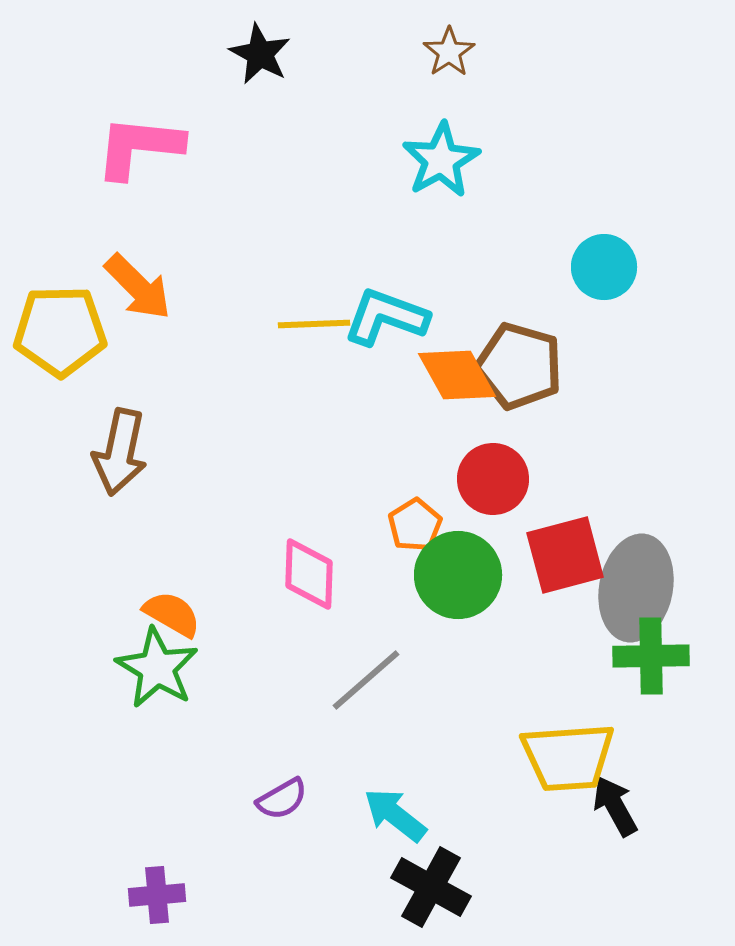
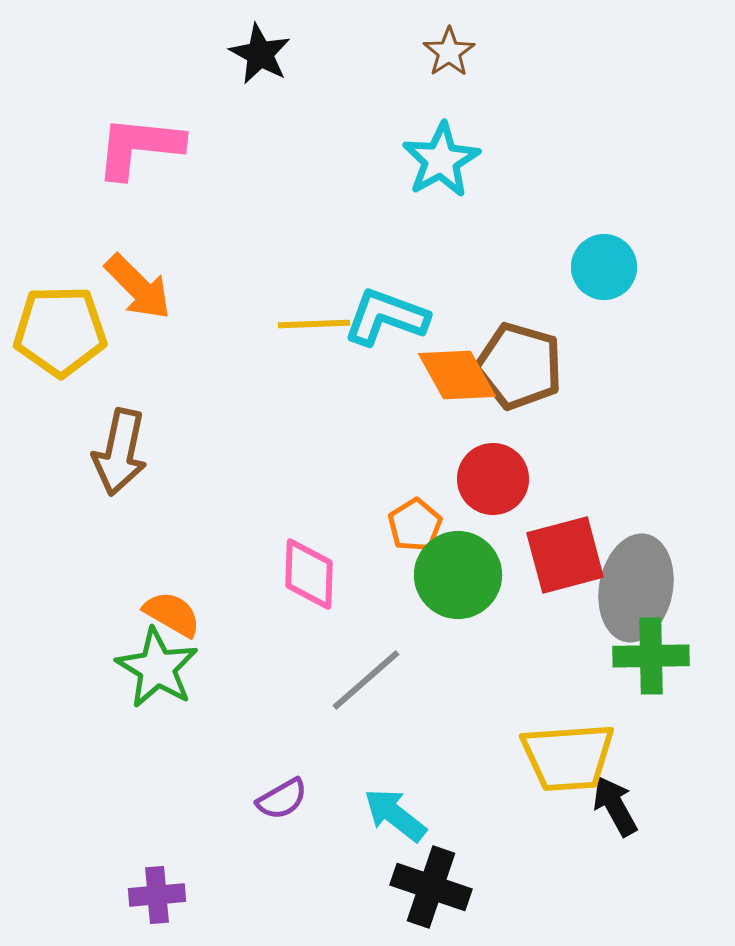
black cross: rotated 10 degrees counterclockwise
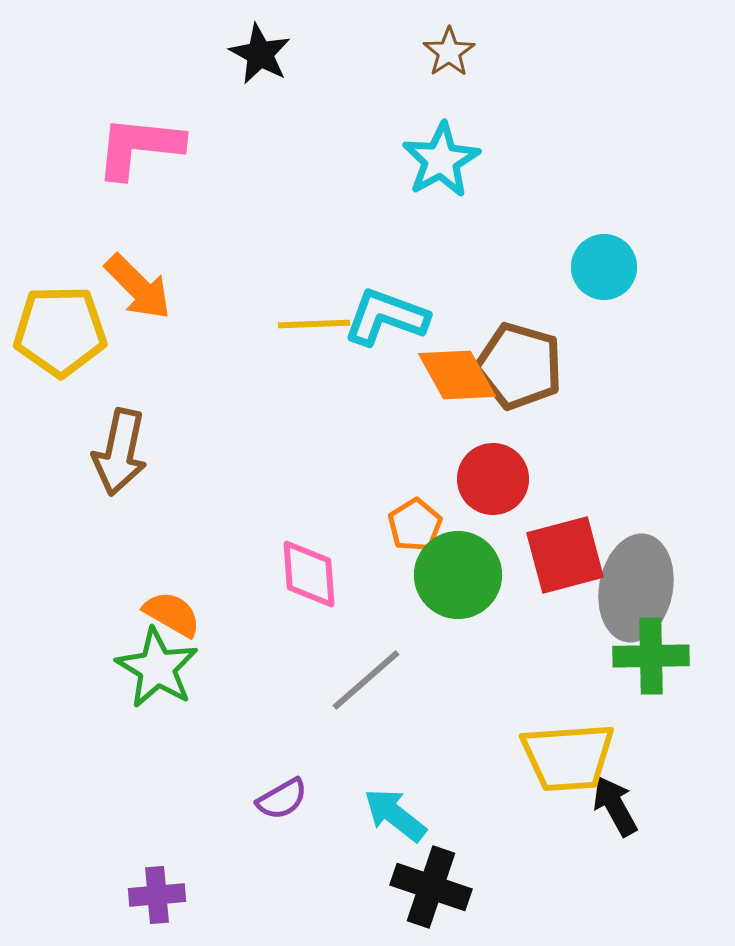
pink diamond: rotated 6 degrees counterclockwise
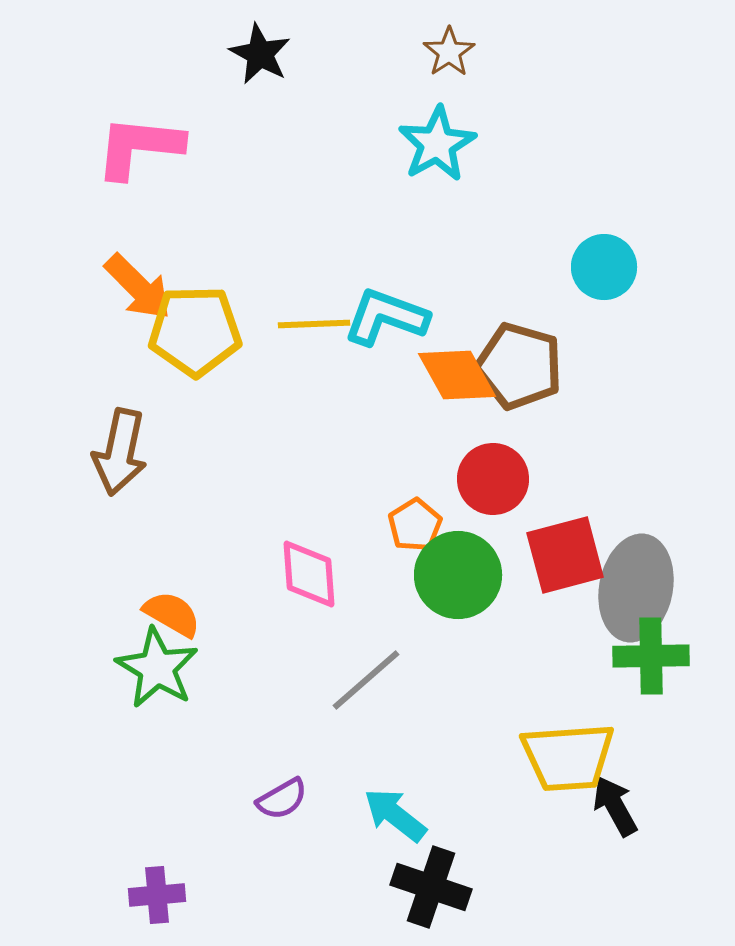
cyan star: moved 4 px left, 16 px up
yellow pentagon: moved 135 px right
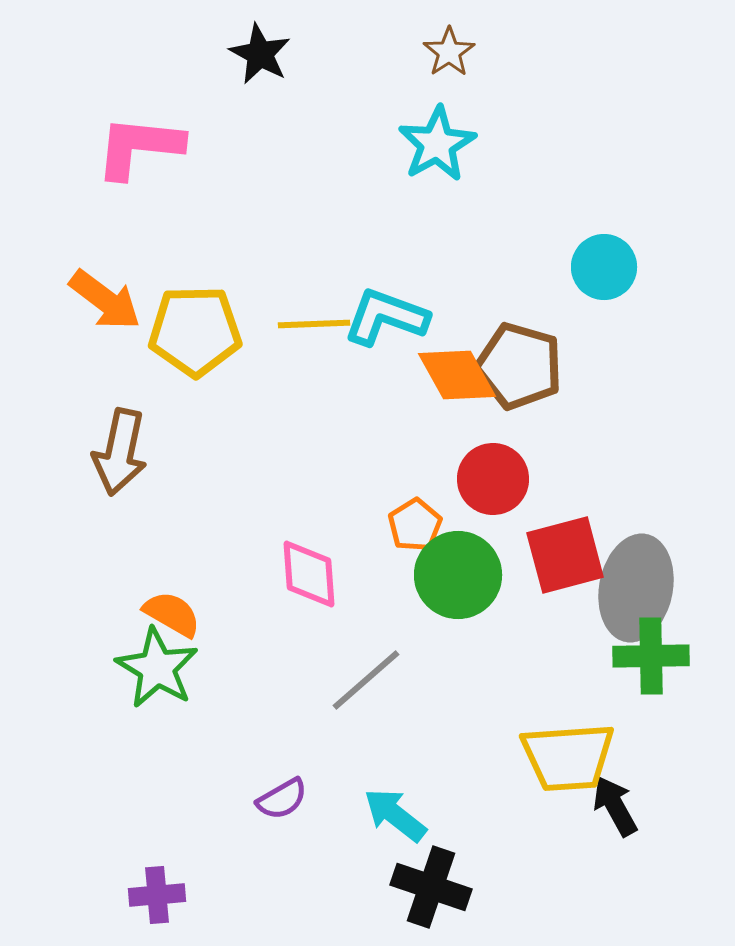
orange arrow: moved 33 px left, 13 px down; rotated 8 degrees counterclockwise
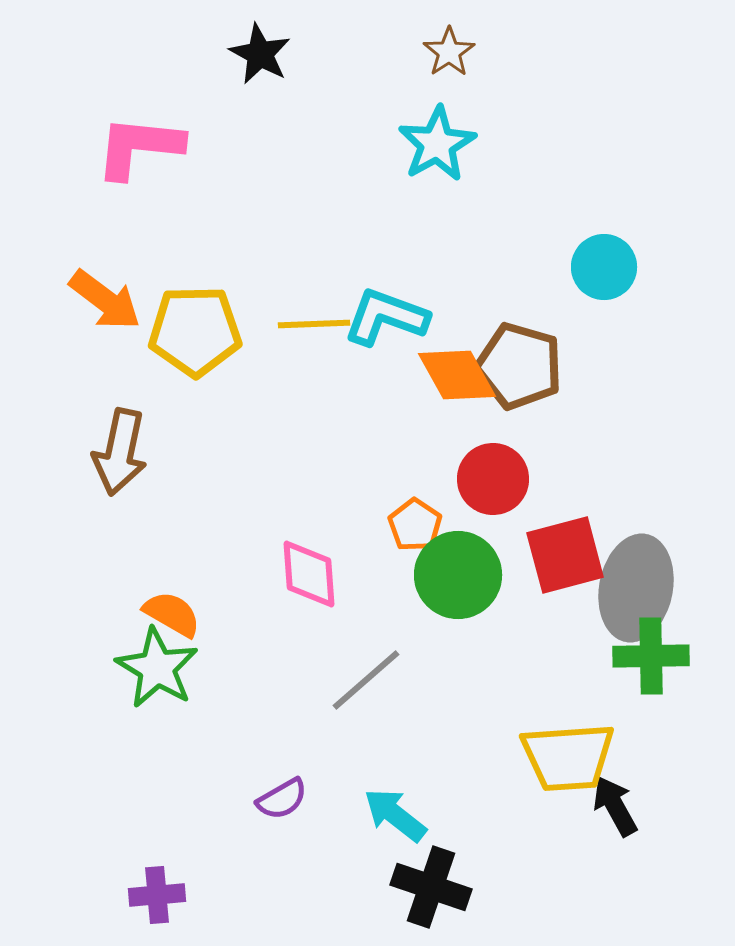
orange pentagon: rotated 6 degrees counterclockwise
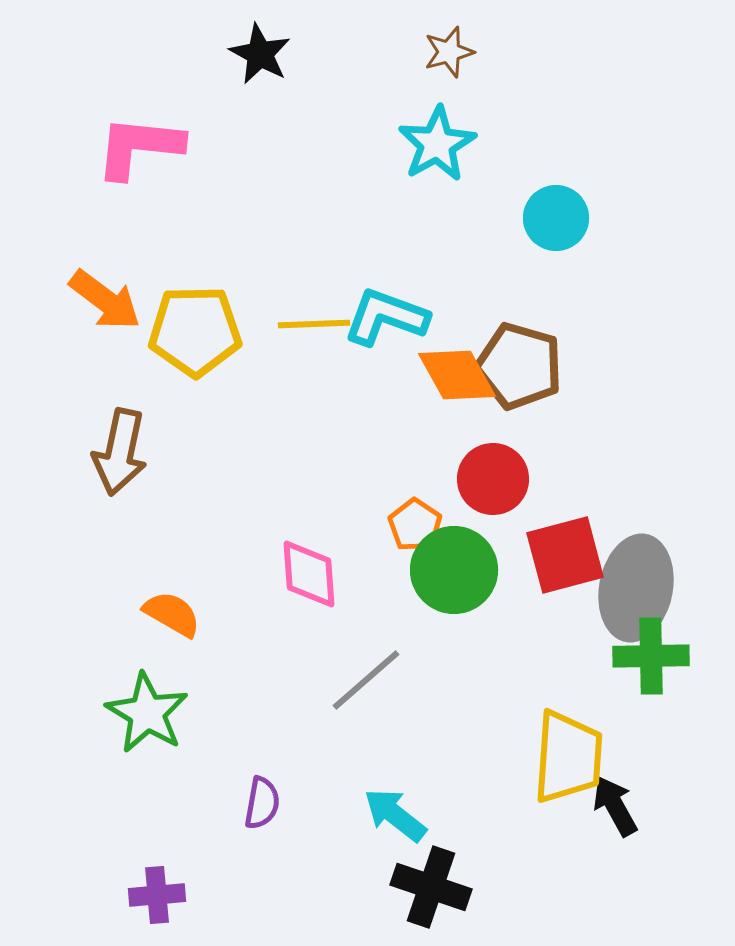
brown star: rotated 18 degrees clockwise
cyan circle: moved 48 px left, 49 px up
green circle: moved 4 px left, 5 px up
green star: moved 10 px left, 45 px down
yellow trapezoid: rotated 82 degrees counterclockwise
purple semicircle: moved 20 px left, 4 px down; rotated 50 degrees counterclockwise
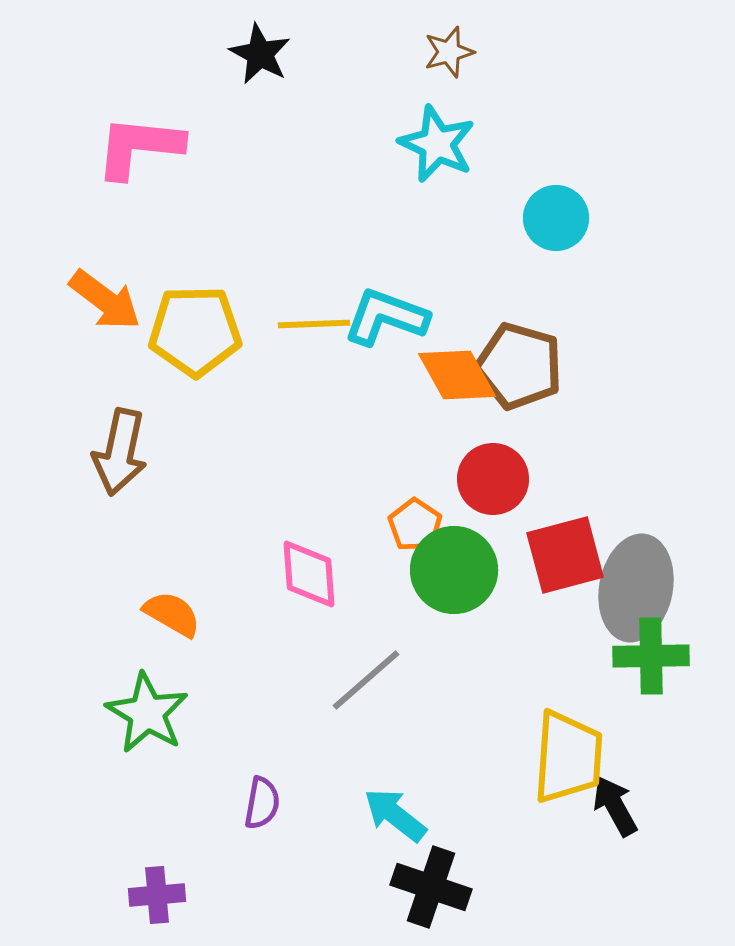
cyan star: rotated 18 degrees counterclockwise
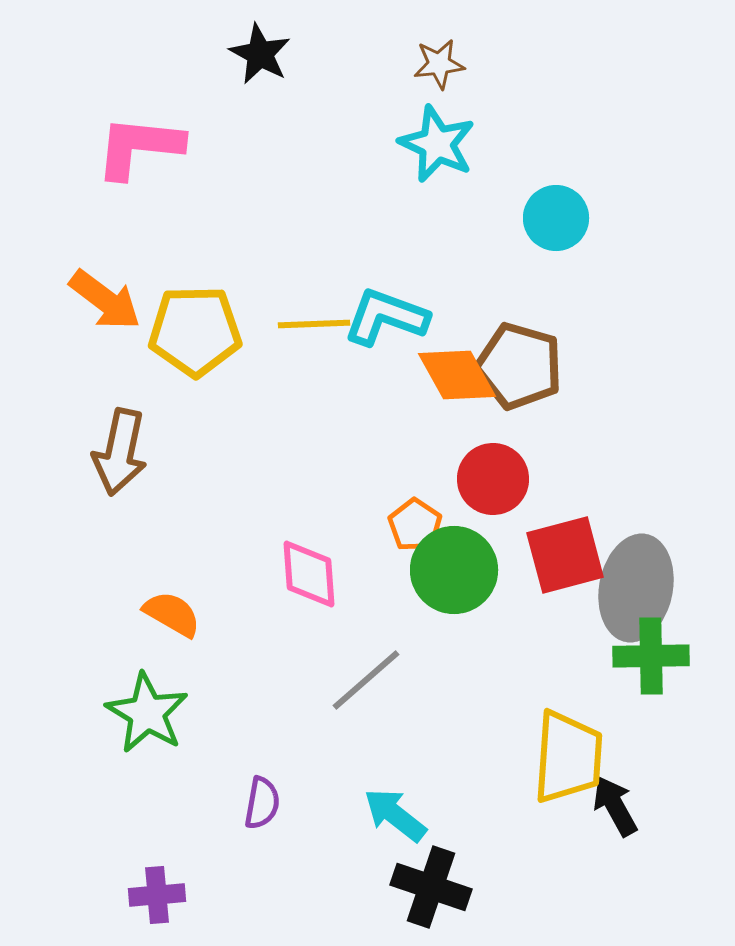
brown star: moved 10 px left, 12 px down; rotated 9 degrees clockwise
